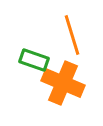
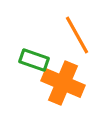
orange line: moved 5 px right; rotated 12 degrees counterclockwise
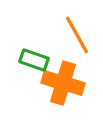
orange cross: rotated 6 degrees counterclockwise
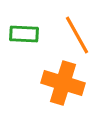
green rectangle: moved 10 px left, 26 px up; rotated 16 degrees counterclockwise
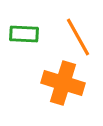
orange line: moved 1 px right, 2 px down
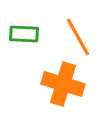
orange cross: moved 1 px down
